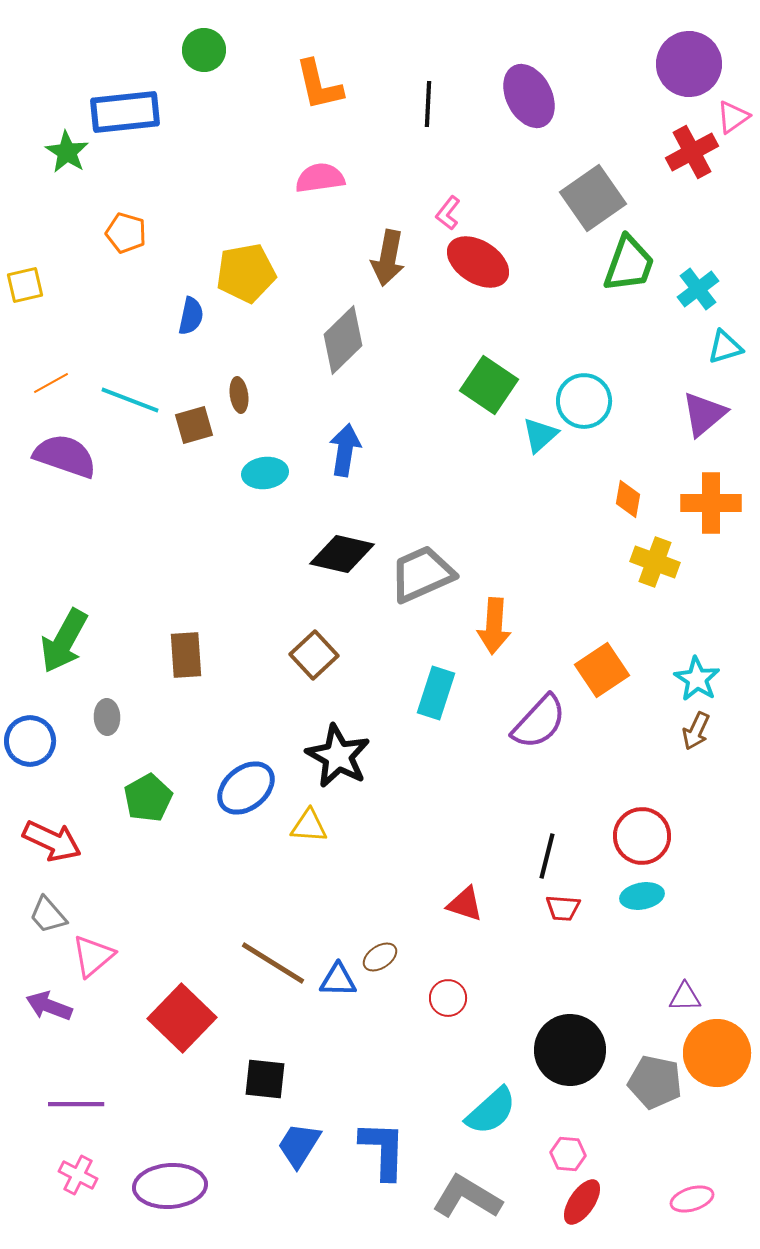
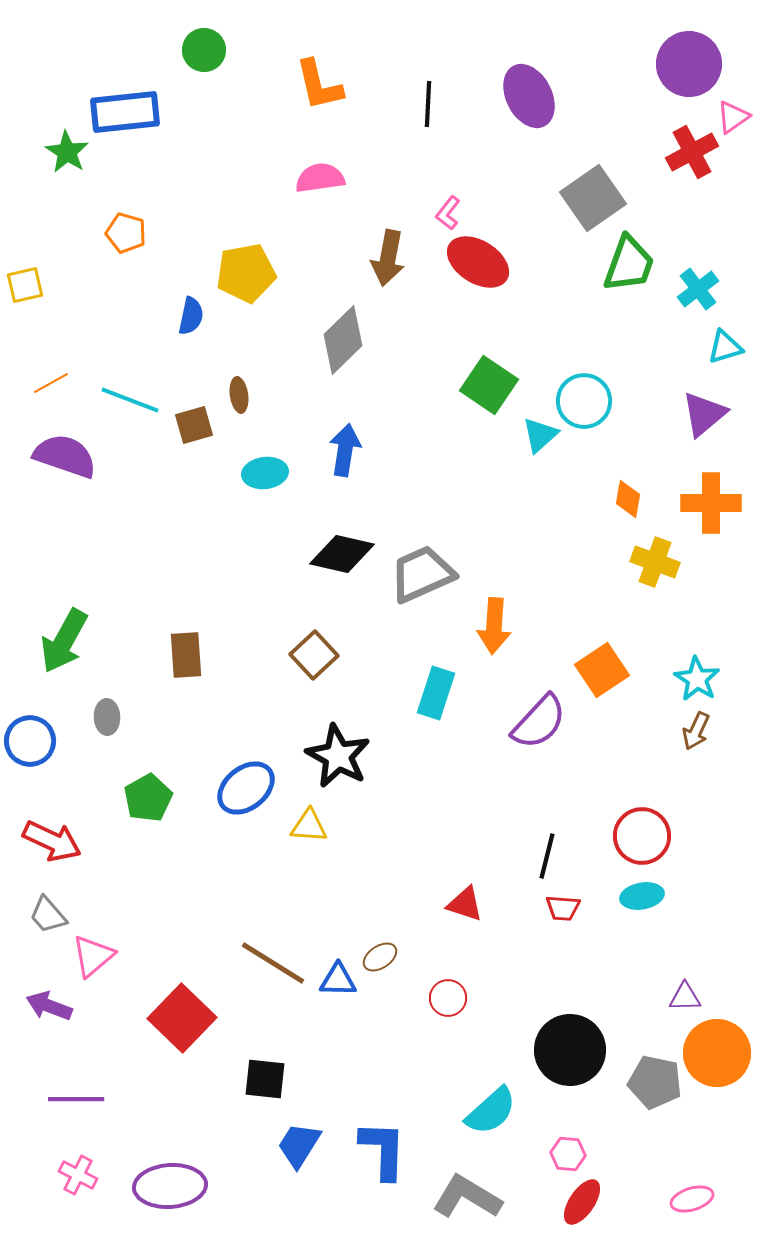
purple line at (76, 1104): moved 5 px up
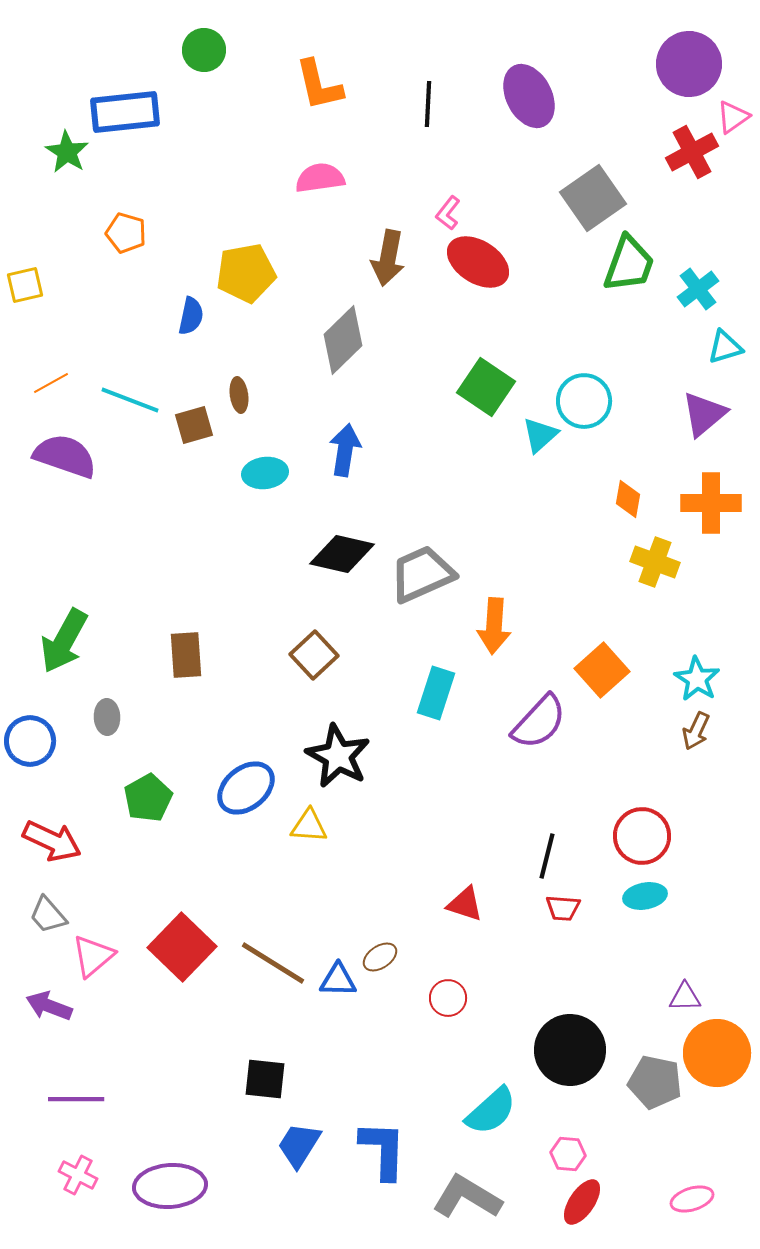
green square at (489, 385): moved 3 px left, 2 px down
orange square at (602, 670): rotated 8 degrees counterclockwise
cyan ellipse at (642, 896): moved 3 px right
red square at (182, 1018): moved 71 px up
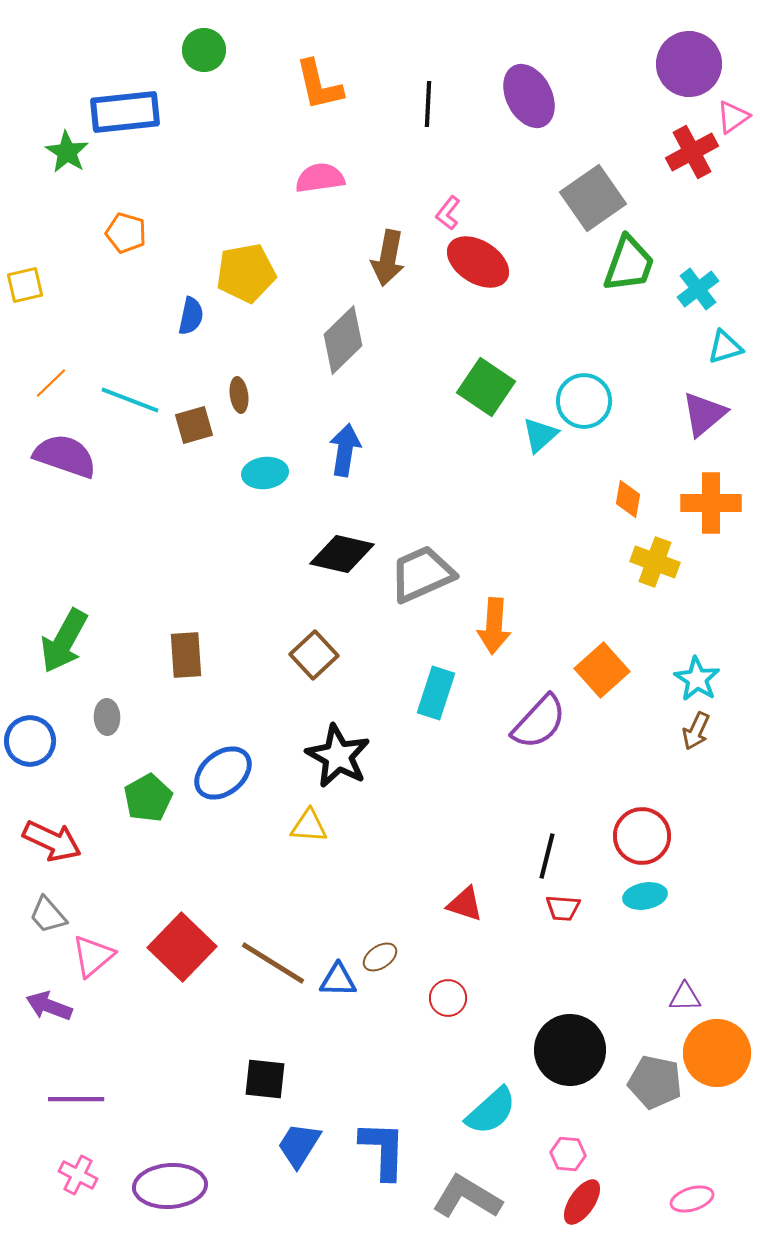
orange line at (51, 383): rotated 15 degrees counterclockwise
blue ellipse at (246, 788): moved 23 px left, 15 px up
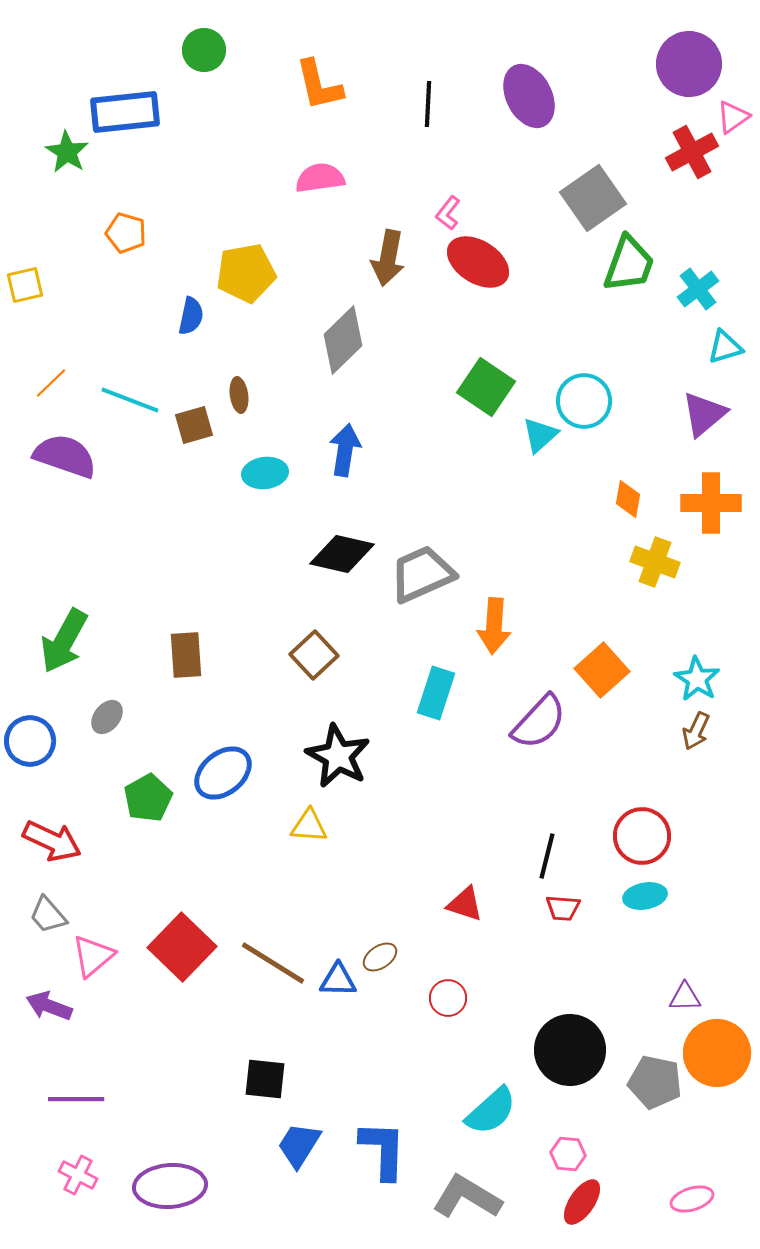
gray ellipse at (107, 717): rotated 40 degrees clockwise
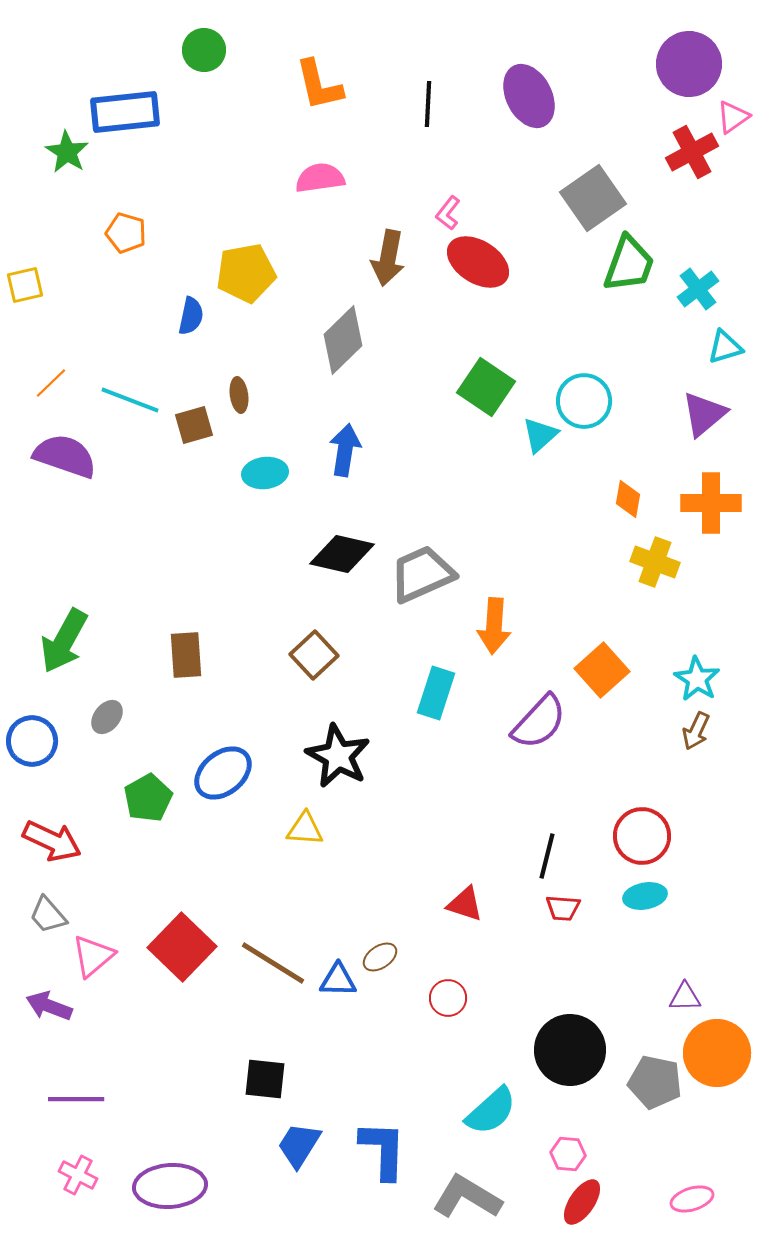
blue circle at (30, 741): moved 2 px right
yellow triangle at (309, 826): moved 4 px left, 3 px down
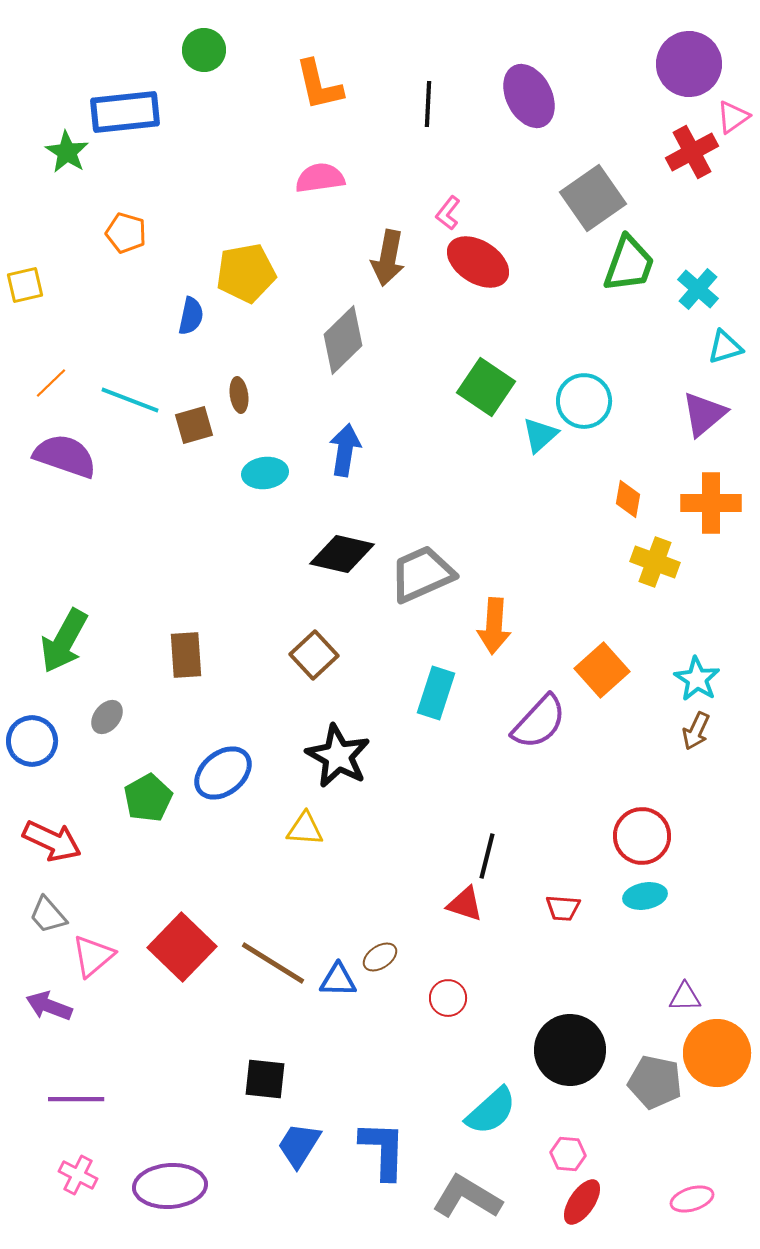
cyan cross at (698, 289): rotated 12 degrees counterclockwise
black line at (547, 856): moved 60 px left
